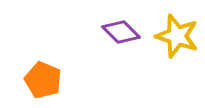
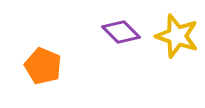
orange pentagon: moved 14 px up
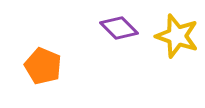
purple diamond: moved 2 px left, 4 px up
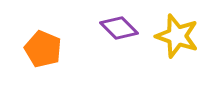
orange pentagon: moved 17 px up
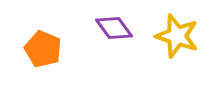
purple diamond: moved 5 px left; rotated 9 degrees clockwise
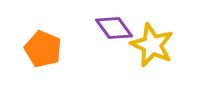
yellow star: moved 25 px left, 9 px down; rotated 6 degrees clockwise
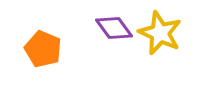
yellow star: moved 8 px right, 12 px up
